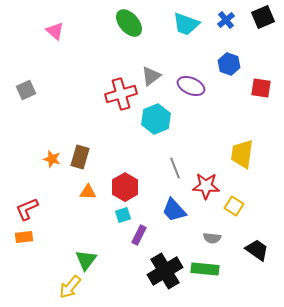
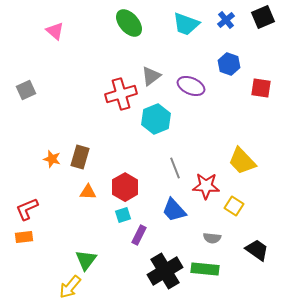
yellow trapezoid: moved 7 px down; rotated 52 degrees counterclockwise
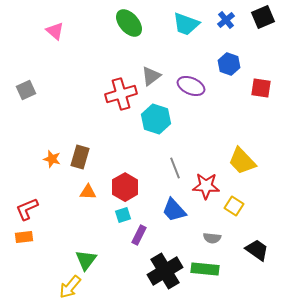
cyan hexagon: rotated 20 degrees counterclockwise
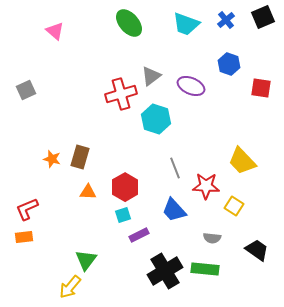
purple rectangle: rotated 36 degrees clockwise
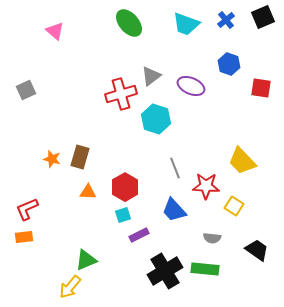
green triangle: rotated 30 degrees clockwise
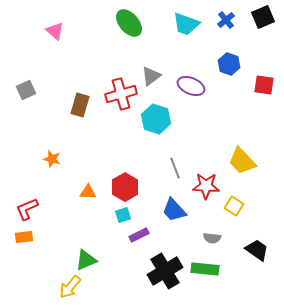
red square: moved 3 px right, 3 px up
brown rectangle: moved 52 px up
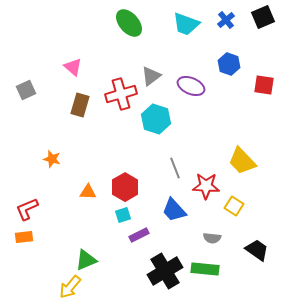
pink triangle: moved 18 px right, 36 px down
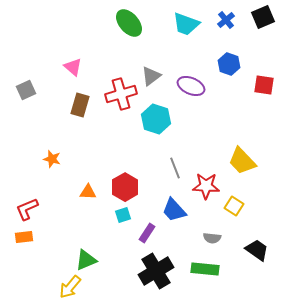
purple rectangle: moved 8 px right, 2 px up; rotated 30 degrees counterclockwise
black cross: moved 9 px left
